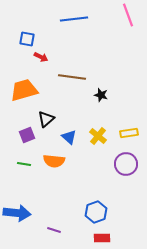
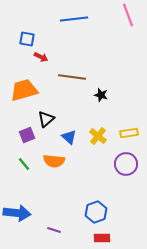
green line: rotated 40 degrees clockwise
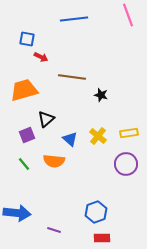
blue triangle: moved 1 px right, 2 px down
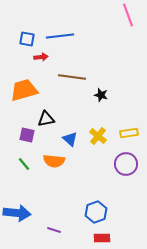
blue line: moved 14 px left, 17 px down
red arrow: rotated 32 degrees counterclockwise
black triangle: rotated 30 degrees clockwise
purple square: rotated 35 degrees clockwise
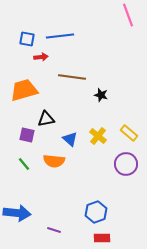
yellow rectangle: rotated 48 degrees clockwise
